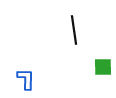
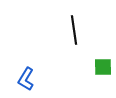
blue L-shape: rotated 150 degrees counterclockwise
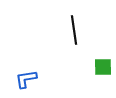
blue L-shape: rotated 50 degrees clockwise
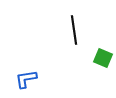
green square: moved 9 px up; rotated 24 degrees clockwise
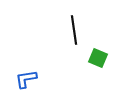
green square: moved 5 px left
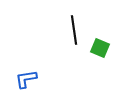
green square: moved 2 px right, 10 px up
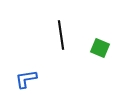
black line: moved 13 px left, 5 px down
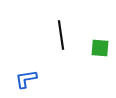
green square: rotated 18 degrees counterclockwise
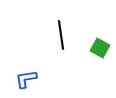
green square: rotated 24 degrees clockwise
